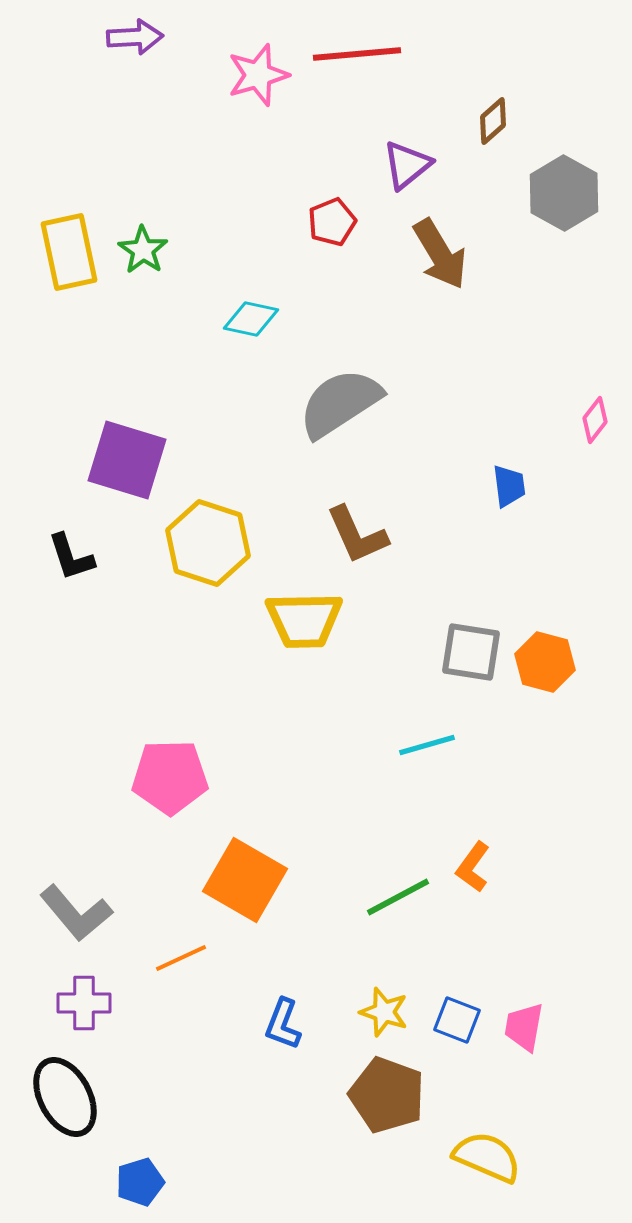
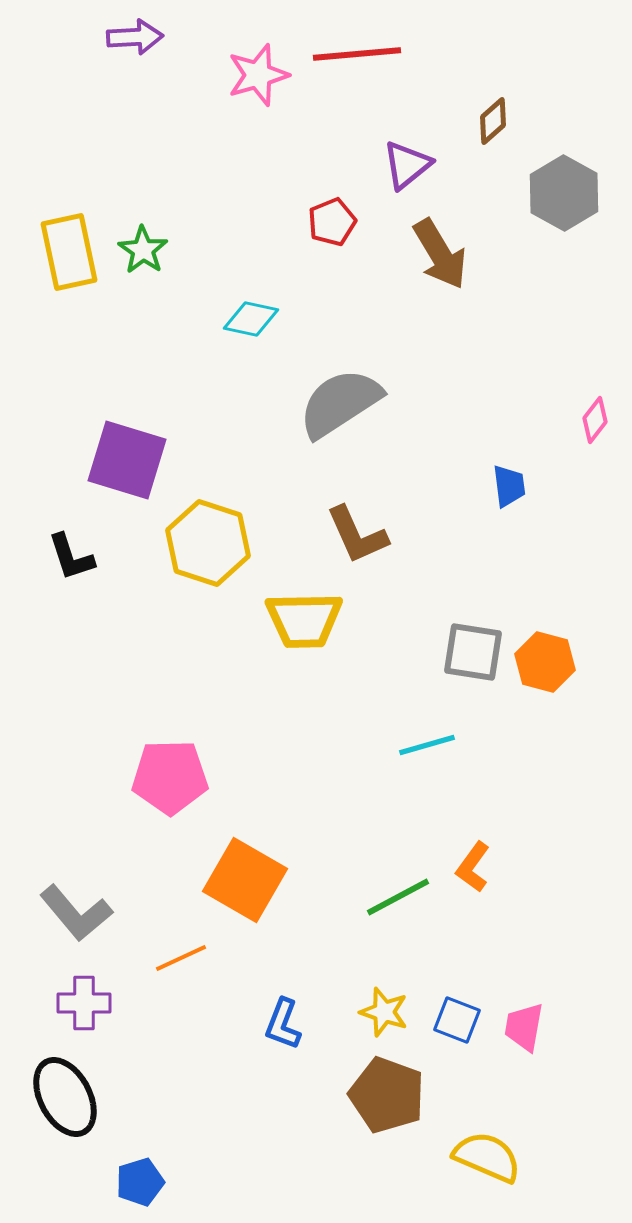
gray square: moved 2 px right
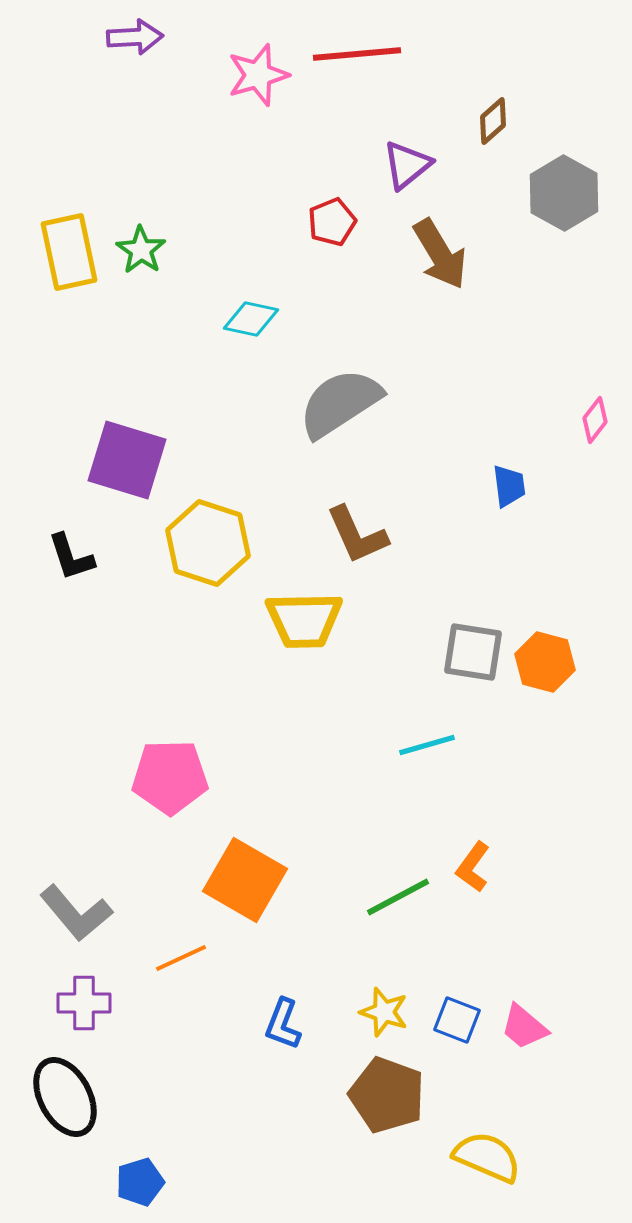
green star: moved 2 px left
pink trapezoid: rotated 60 degrees counterclockwise
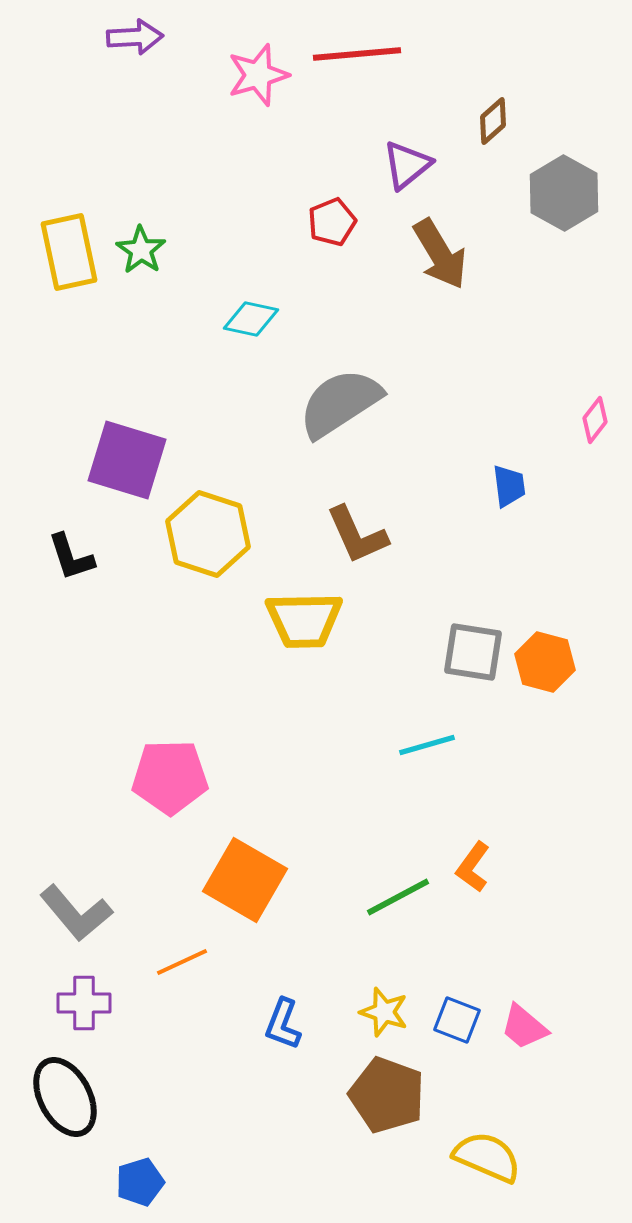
yellow hexagon: moved 9 px up
orange line: moved 1 px right, 4 px down
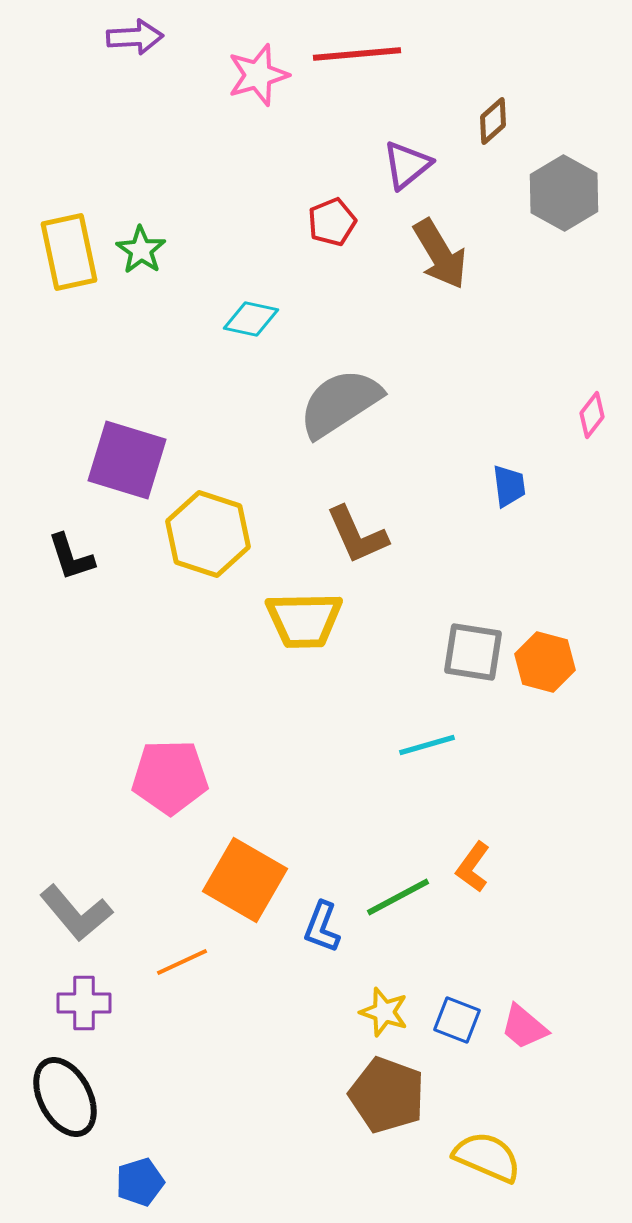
pink diamond: moved 3 px left, 5 px up
blue L-shape: moved 39 px right, 97 px up
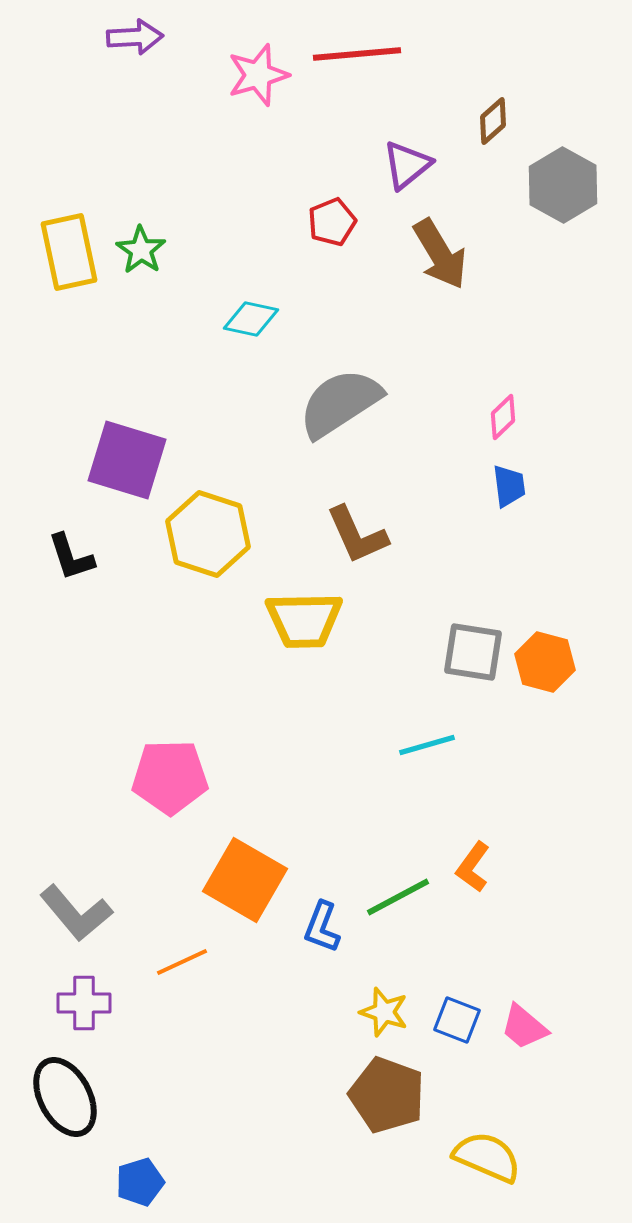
gray hexagon: moved 1 px left, 8 px up
pink diamond: moved 89 px left, 2 px down; rotated 9 degrees clockwise
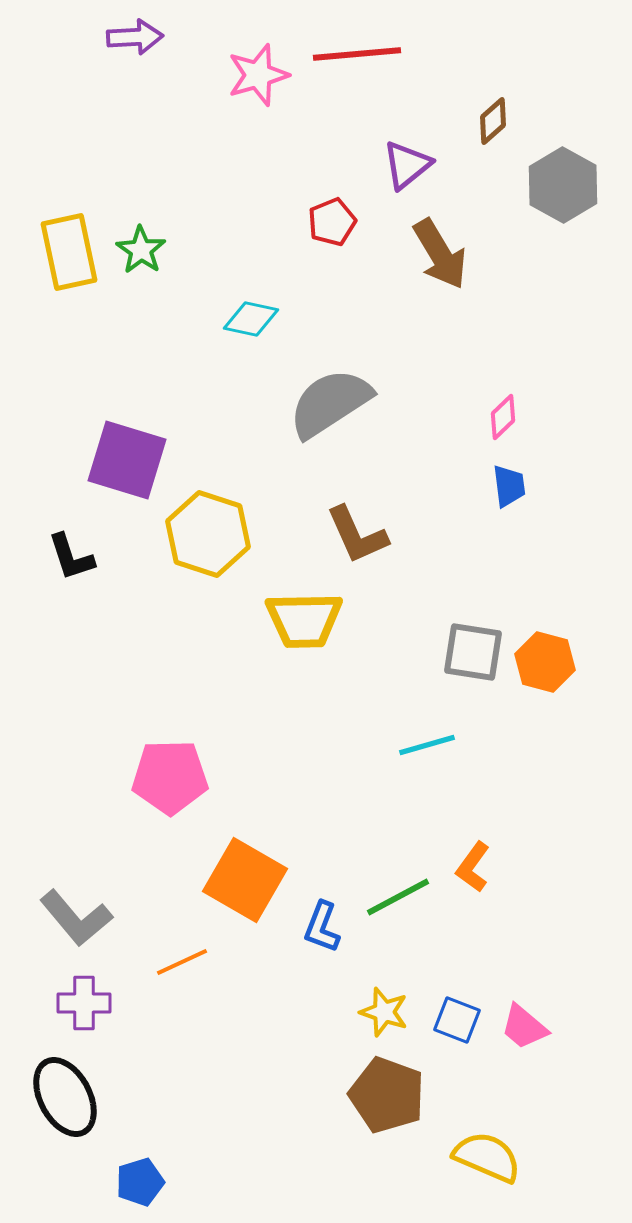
gray semicircle: moved 10 px left
gray L-shape: moved 5 px down
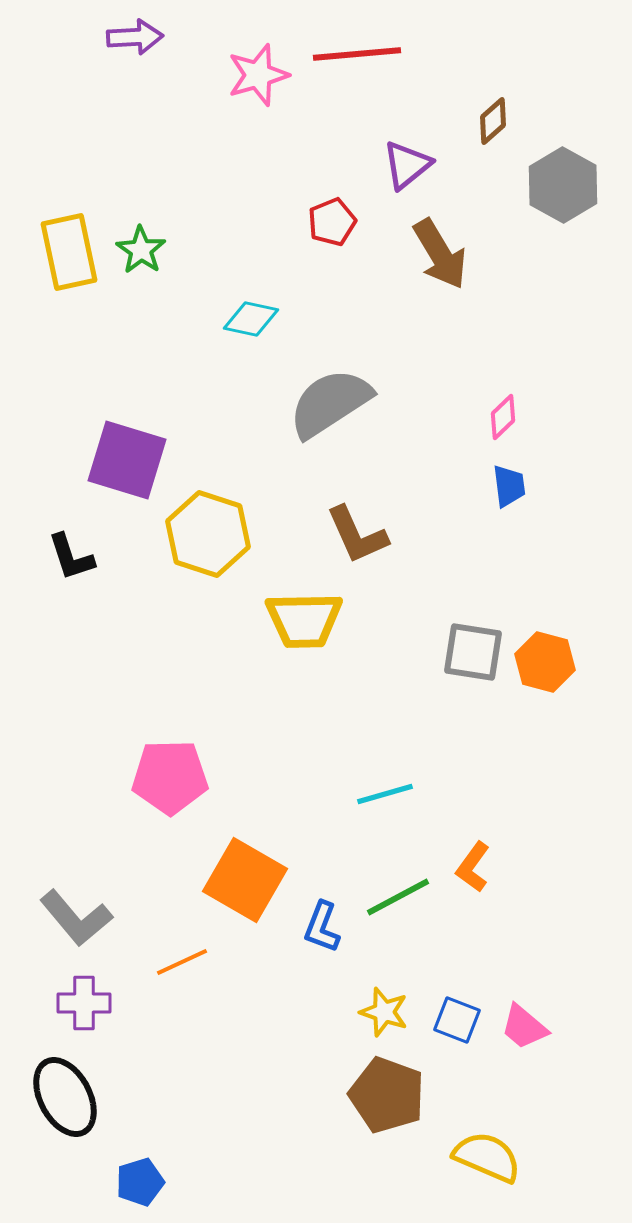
cyan line: moved 42 px left, 49 px down
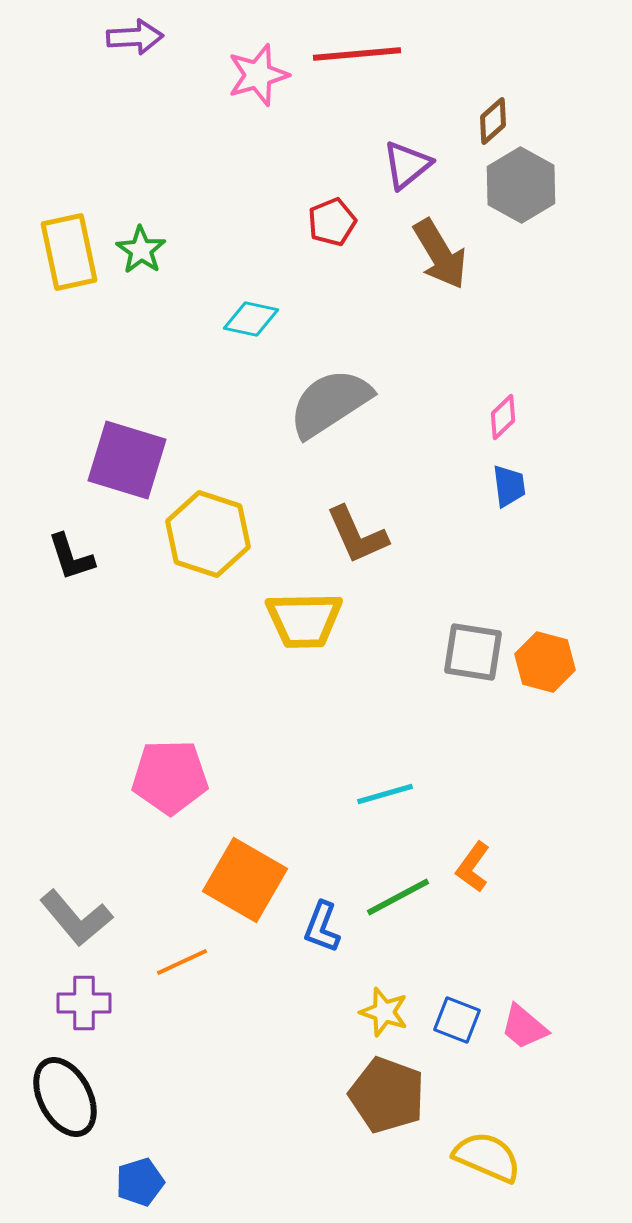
gray hexagon: moved 42 px left
